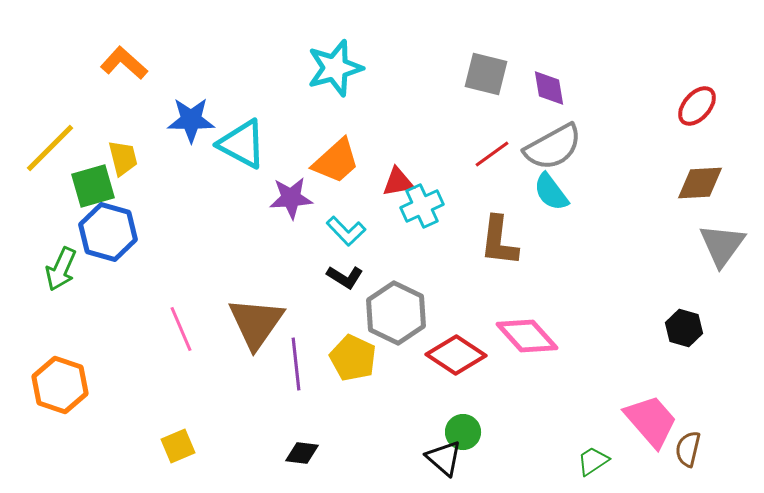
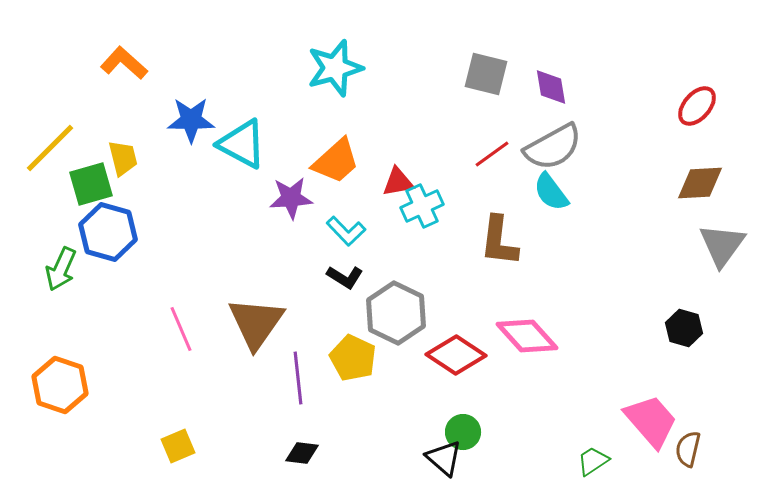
purple diamond: moved 2 px right, 1 px up
green square: moved 2 px left, 2 px up
purple line: moved 2 px right, 14 px down
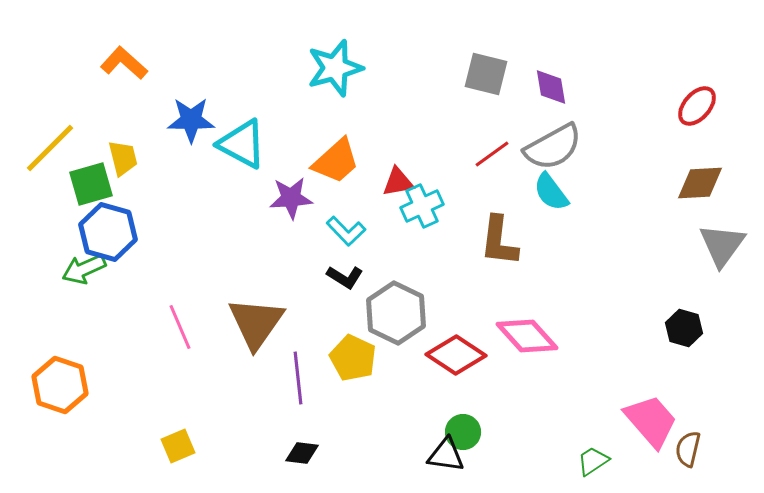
green arrow: moved 23 px right; rotated 42 degrees clockwise
pink line: moved 1 px left, 2 px up
black triangle: moved 2 px right, 3 px up; rotated 33 degrees counterclockwise
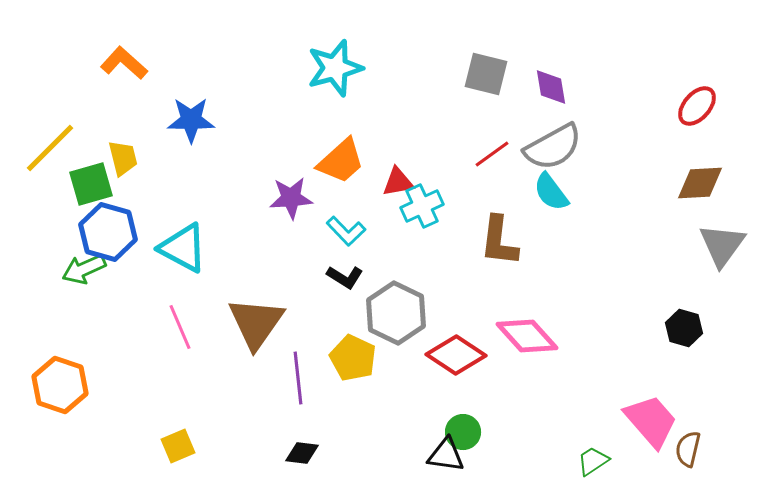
cyan triangle: moved 59 px left, 104 px down
orange trapezoid: moved 5 px right
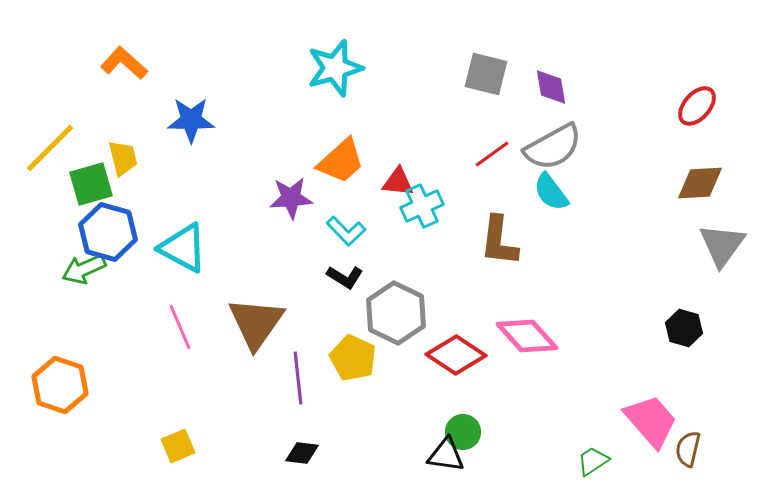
red triangle: rotated 16 degrees clockwise
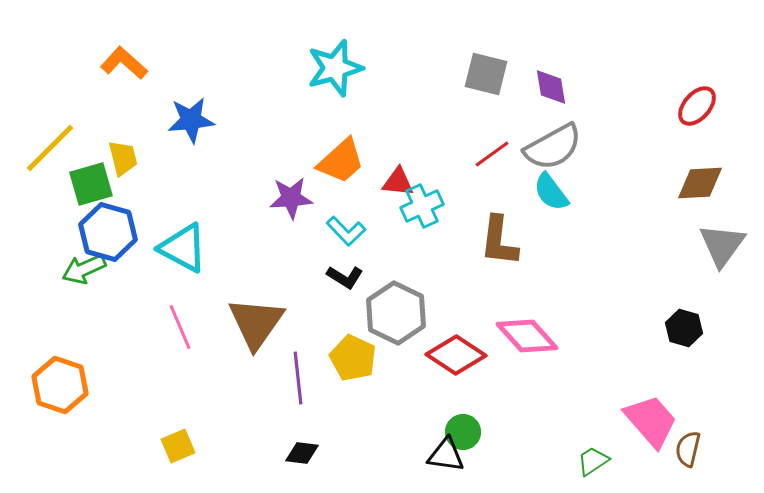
blue star: rotated 6 degrees counterclockwise
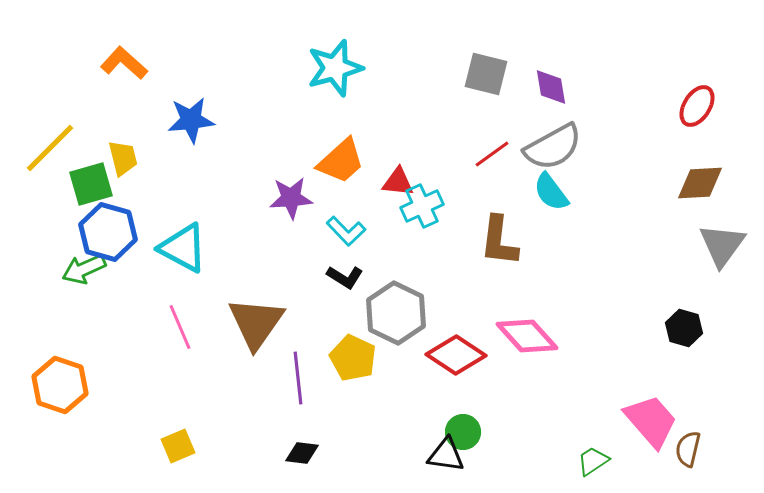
red ellipse: rotated 9 degrees counterclockwise
